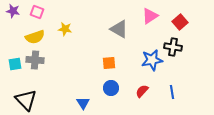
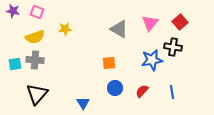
pink triangle: moved 7 px down; rotated 18 degrees counterclockwise
yellow star: rotated 16 degrees counterclockwise
blue circle: moved 4 px right
black triangle: moved 11 px right, 6 px up; rotated 25 degrees clockwise
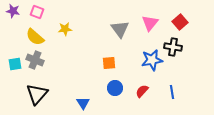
gray triangle: moved 1 px right; rotated 24 degrees clockwise
yellow semicircle: rotated 60 degrees clockwise
gray cross: rotated 18 degrees clockwise
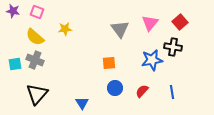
blue triangle: moved 1 px left
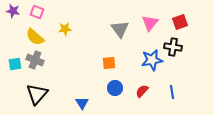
red square: rotated 21 degrees clockwise
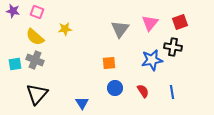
gray triangle: rotated 12 degrees clockwise
red semicircle: moved 1 px right; rotated 104 degrees clockwise
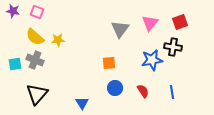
yellow star: moved 7 px left, 11 px down
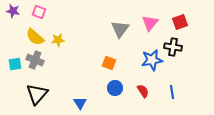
pink square: moved 2 px right
orange square: rotated 24 degrees clockwise
blue triangle: moved 2 px left
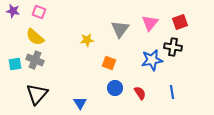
yellow star: moved 29 px right
red semicircle: moved 3 px left, 2 px down
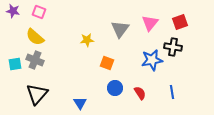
orange square: moved 2 px left
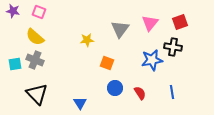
black triangle: rotated 25 degrees counterclockwise
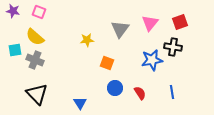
cyan square: moved 14 px up
